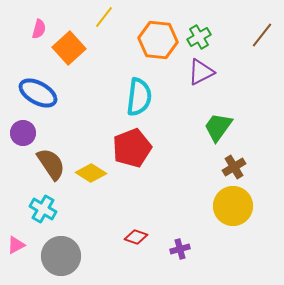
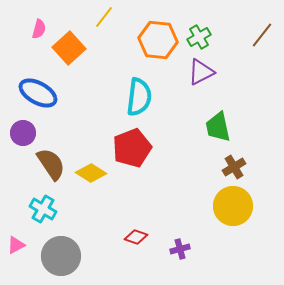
green trapezoid: rotated 48 degrees counterclockwise
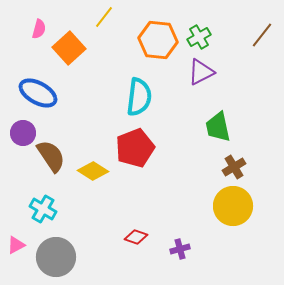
red pentagon: moved 3 px right
brown semicircle: moved 8 px up
yellow diamond: moved 2 px right, 2 px up
gray circle: moved 5 px left, 1 px down
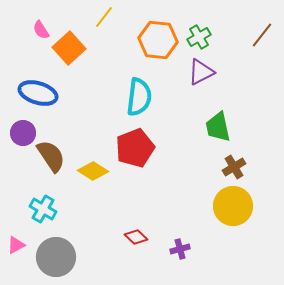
pink semicircle: moved 2 px right, 1 px down; rotated 132 degrees clockwise
blue ellipse: rotated 12 degrees counterclockwise
red diamond: rotated 25 degrees clockwise
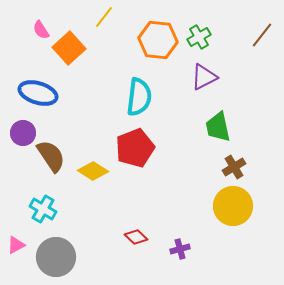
purple triangle: moved 3 px right, 5 px down
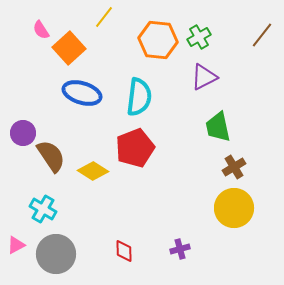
blue ellipse: moved 44 px right
yellow circle: moved 1 px right, 2 px down
red diamond: moved 12 px left, 14 px down; rotated 45 degrees clockwise
gray circle: moved 3 px up
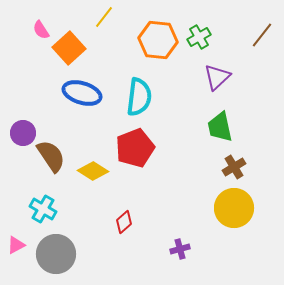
purple triangle: moved 13 px right; rotated 16 degrees counterclockwise
green trapezoid: moved 2 px right
red diamond: moved 29 px up; rotated 50 degrees clockwise
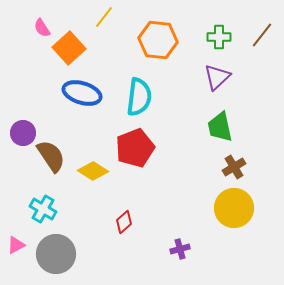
pink semicircle: moved 1 px right, 2 px up
green cross: moved 20 px right; rotated 30 degrees clockwise
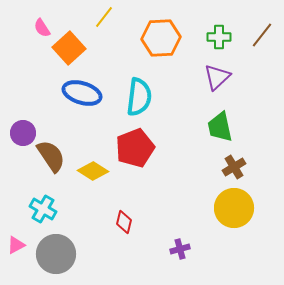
orange hexagon: moved 3 px right, 2 px up; rotated 9 degrees counterclockwise
red diamond: rotated 35 degrees counterclockwise
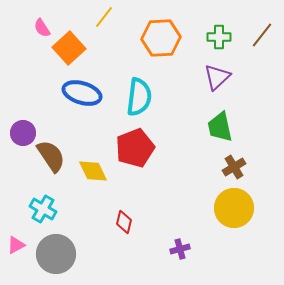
yellow diamond: rotated 32 degrees clockwise
